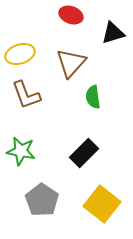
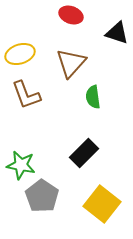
black triangle: moved 4 px right; rotated 35 degrees clockwise
green star: moved 14 px down
gray pentagon: moved 4 px up
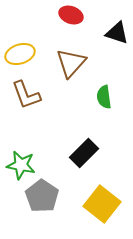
green semicircle: moved 11 px right
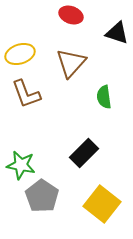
brown L-shape: moved 1 px up
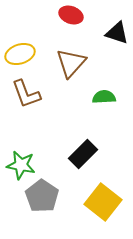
green semicircle: rotated 95 degrees clockwise
black rectangle: moved 1 px left, 1 px down
yellow square: moved 1 px right, 2 px up
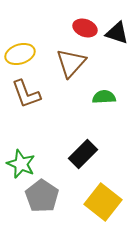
red ellipse: moved 14 px right, 13 px down
green star: moved 1 px up; rotated 12 degrees clockwise
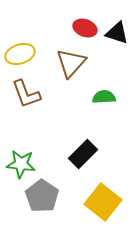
green star: rotated 16 degrees counterclockwise
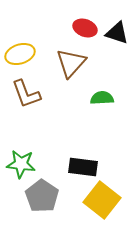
green semicircle: moved 2 px left, 1 px down
black rectangle: moved 13 px down; rotated 52 degrees clockwise
yellow square: moved 1 px left, 2 px up
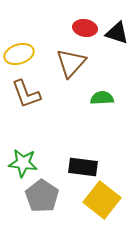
red ellipse: rotated 10 degrees counterclockwise
yellow ellipse: moved 1 px left
green star: moved 2 px right, 1 px up
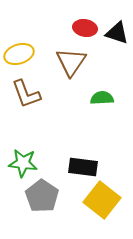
brown triangle: moved 1 px up; rotated 8 degrees counterclockwise
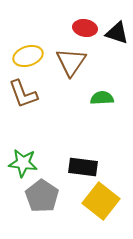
yellow ellipse: moved 9 px right, 2 px down
brown L-shape: moved 3 px left
yellow square: moved 1 px left, 1 px down
